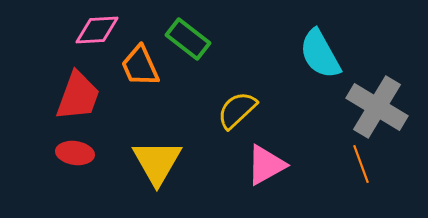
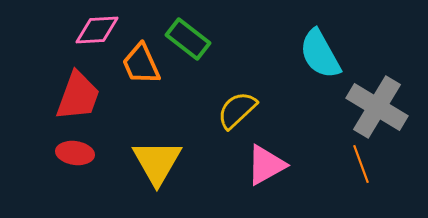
orange trapezoid: moved 1 px right, 2 px up
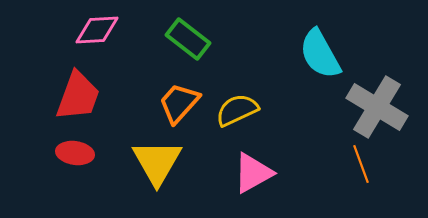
orange trapezoid: moved 38 px right, 39 px down; rotated 66 degrees clockwise
yellow semicircle: rotated 18 degrees clockwise
pink triangle: moved 13 px left, 8 px down
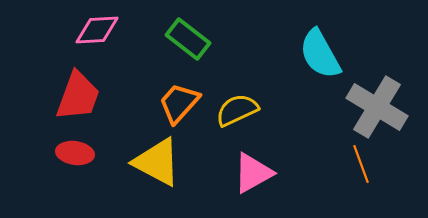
yellow triangle: rotated 32 degrees counterclockwise
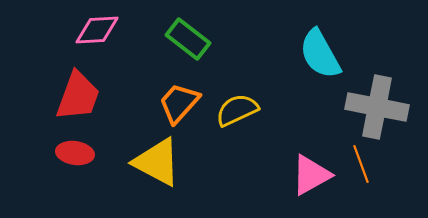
gray cross: rotated 20 degrees counterclockwise
pink triangle: moved 58 px right, 2 px down
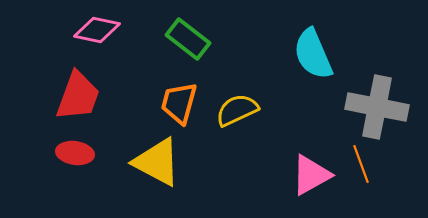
pink diamond: rotated 15 degrees clockwise
cyan semicircle: moved 7 px left; rotated 6 degrees clockwise
orange trapezoid: rotated 27 degrees counterclockwise
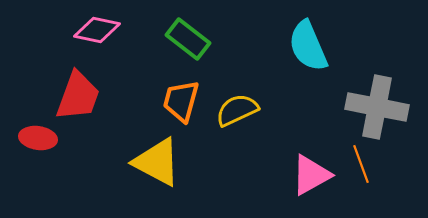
cyan semicircle: moved 5 px left, 8 px up
orange trapezoid: moved 2 px right, 2 px up
red ellipse: moved 37 px left, 15 px up
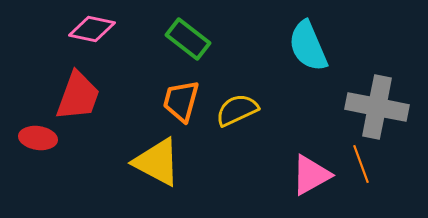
pink diamond: moved 5 px left, 1 px up
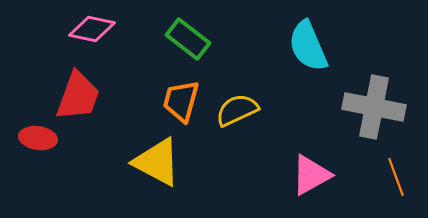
gray cross: moved 3 px left
orange line: moved 35 px right, 13 px down
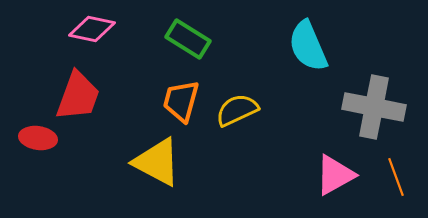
green rectangle: rotated 6 degrees counterclockwise
pink triangle: moved 24 px right
